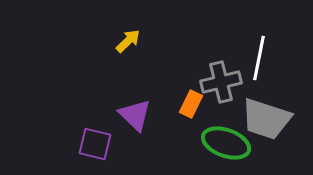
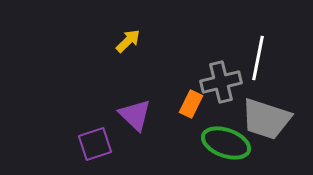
white line: moved 1 px left
purple square: rotated 32 degrees counterclockwise
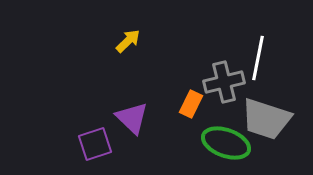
gray cross: moved 3 px right
purple triangle: moved 3 px left, 3 px down
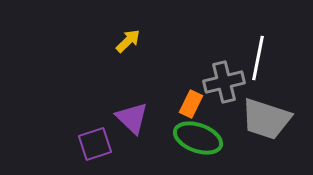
green ellipse: moved 28 px left, 5 px up
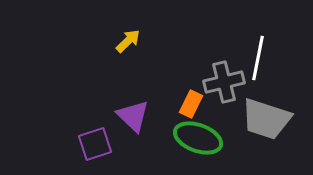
purple triangle: moved 1 px right, 2 px up
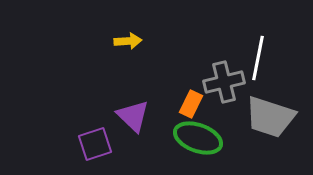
yellow arrow: rotated 40 degrees clockwise
gray trapezoid: moved 4 px right, 2 px up
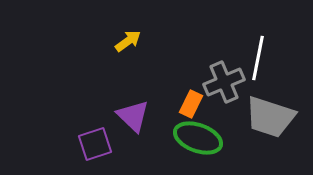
yellow arrow: rotated 32 degrees counterclockwise
gray cross: rotated 9 degrees counterclockwise
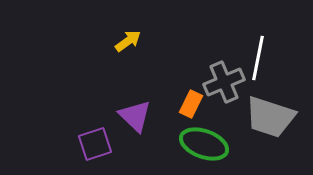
purple triangle: moved 2 px right
green ellipse: moved 6 px right, 6 px down
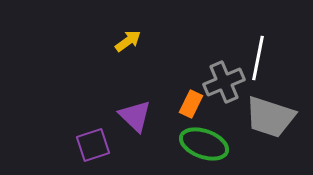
purple square: moved 2 px left, 1 px down
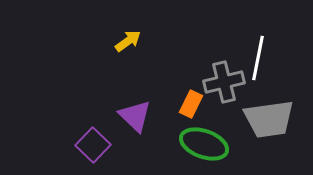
gray cross: rotated 9 degrees clockwise
gray trapezoid: moved 1 px left, 2 px down; rotated 26 degrees counterclockwise
purple square: rotated 28 degrees counterclockwise
